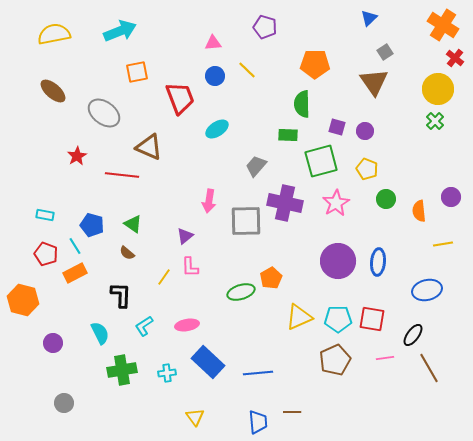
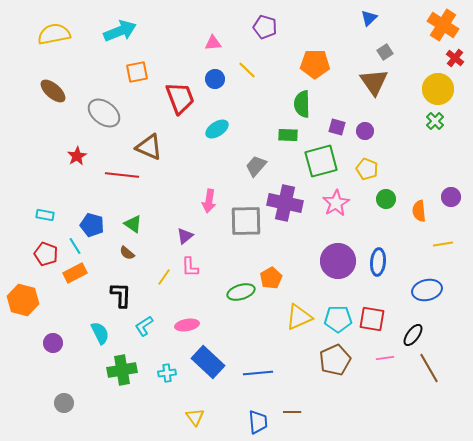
blue circle at (215, 76): moved 3 px down
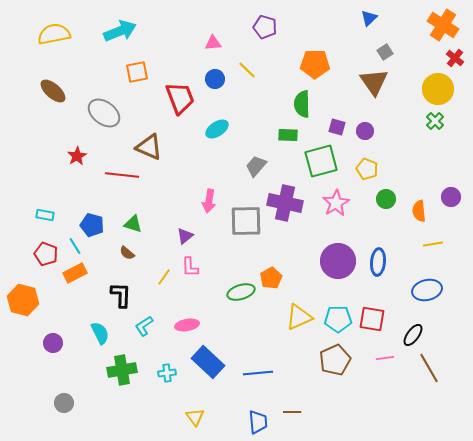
green triangle at (133, 224): rotated 18 degrees counterclockwise
yellow line at (443, 244): moved 10 px left
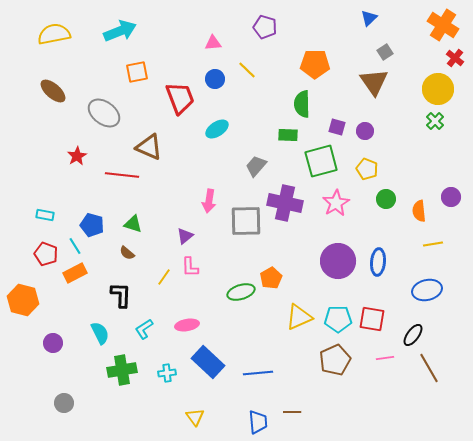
cyan L-shape at (144, 326): moved 3 px down
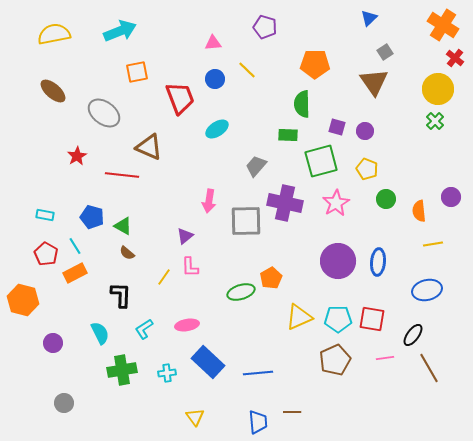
green triangle at (133, 224): moved 10 px left, 2 px down; rotated 12 degrees clockwise
blue pentagon at (92, 225): moved 8 px up
red pentagon at (46, 254): rotated 10 degrees clockwise
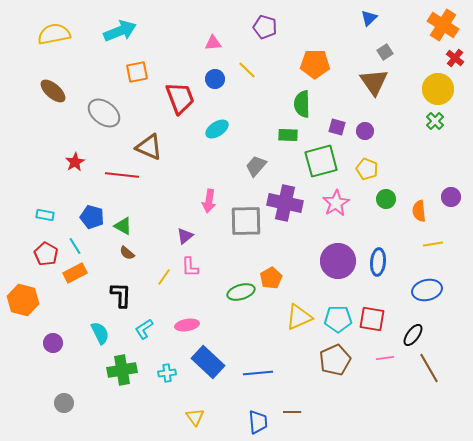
red star at (77, 156): moved 2 px left, 6 px down
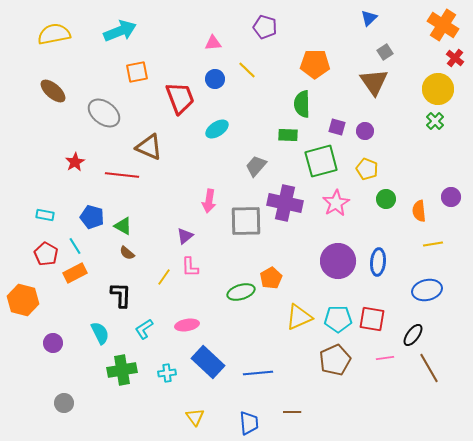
blue trapezoid at (258, 422): moved 9 px left, 1 px down
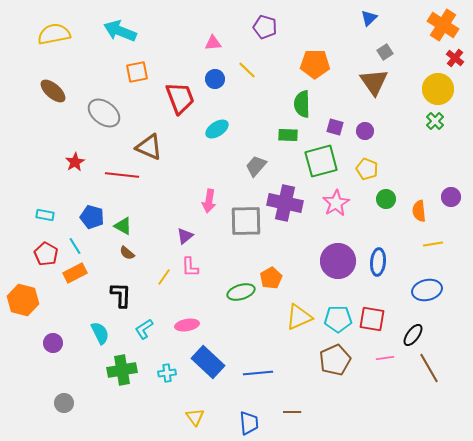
cyan arrow at (120, 31): rotated 136 degrees counterclockwise
purple square at (337, 127): moved 2 px left
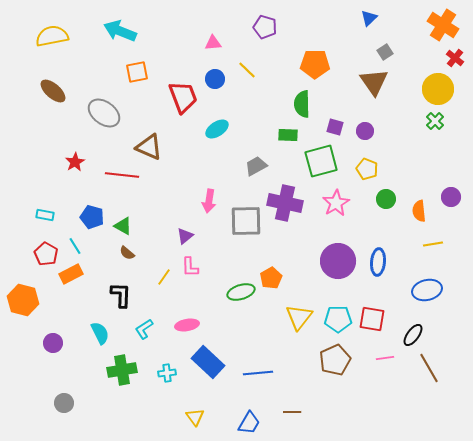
yellow semicircle at (54, 34): moved 2 px left, 2 px down
red trapezoid at (180, 98): moved 3 px right, 1 px up
gray trapezoid at (256, 166): rotated 20 degrees clockwise
orange rectangle at (75, 273): moved 4 px left, 1 px down
yellow triangle at (299, 317): rotated 28 degrees counterclockwise
blue trapezoid at (249, 423): rotated 35 degrees clockwise
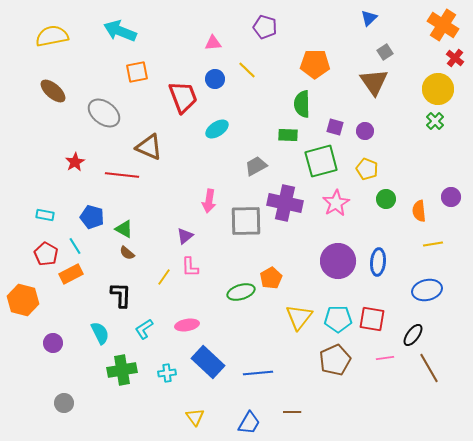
green triangle at (123, 226): moved 1 px right, 3 px down
